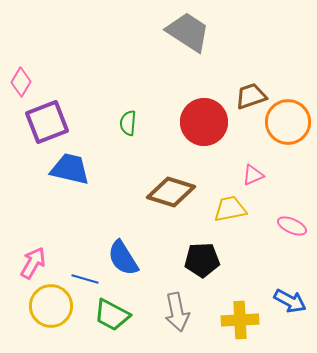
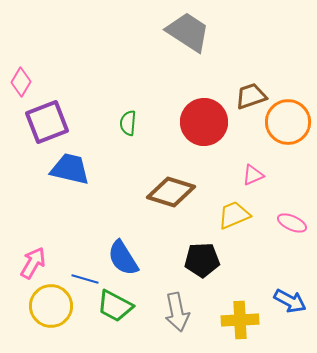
yellow trapezoid: moved 4 px right, 6 px down; rotated 12 degrees counterclockwise
pink ellipse: moved 3 px up
green trapezoid: moved 3 px right, 9 px up
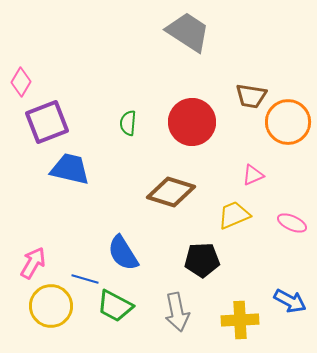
brown trapezoid: rotated 152 degrees counterclockwise
red circle: moved 12 px left
blue semicircle: moved 5 px up
